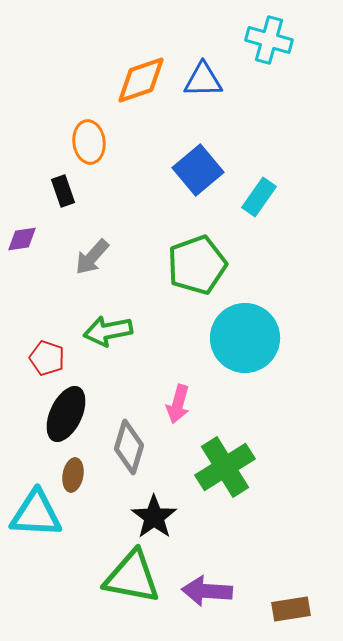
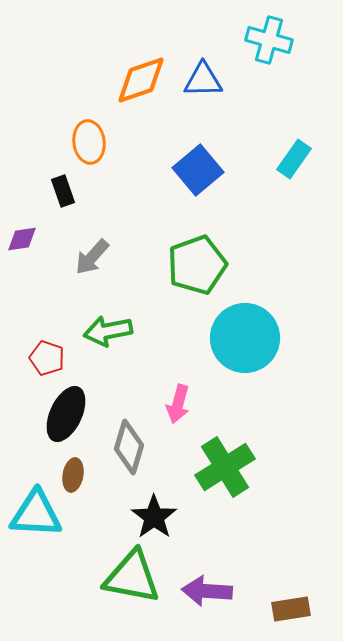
cyan rectangle: moved 35 px right, 38 px up
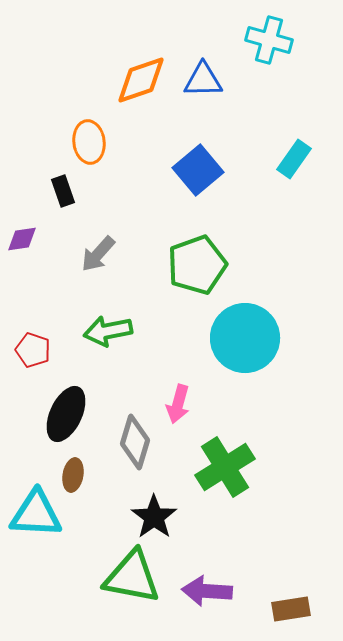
gray arrow: moved 6 px right, 3 px up
red pentagon: moved 14 px left, 8 px up
gray diamond: moved 6 px right, 5 px up
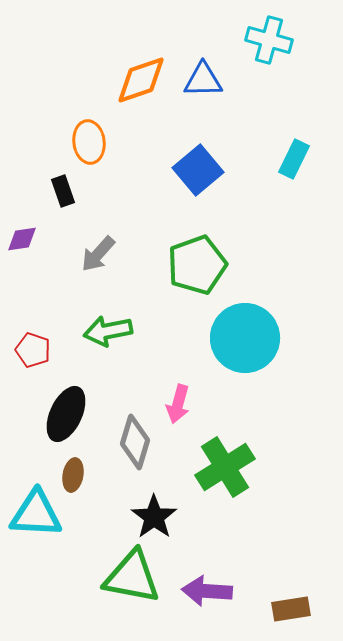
cyan rectangle: rotated 9 degrees counterclockwise
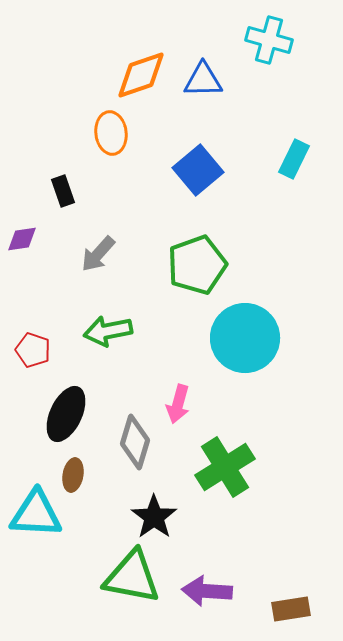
orange diamond: moved 5 px up
orange ellipse: moved 22 px right, 9 px up
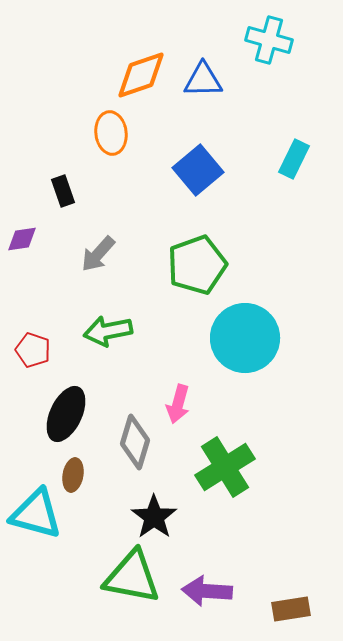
cyan triangle: rotated 12 degrees clockwise
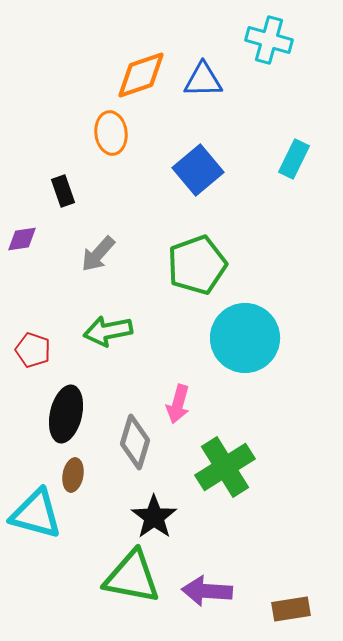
black ellipse: rotated 12 degrees counterclockwise
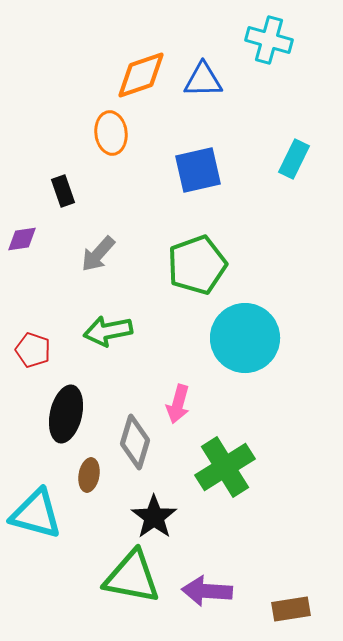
blue square: rotated 27 degrees clockwise
brown ellipse: moved 16 px right
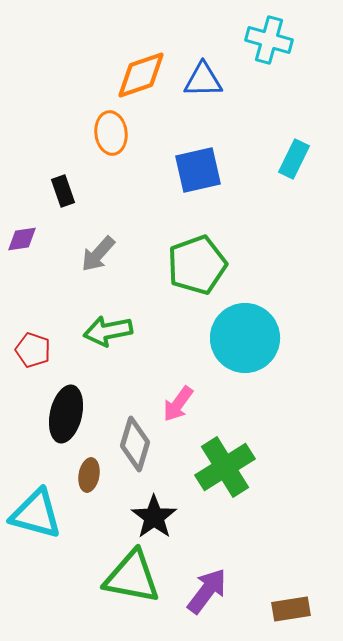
pink arrow: rotated 21 degrees clockwise
gray diamond: moved 2 px down
purple arrow: rotated 123 degrees clockwise
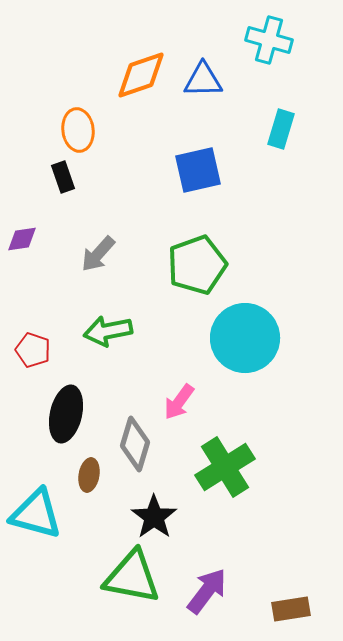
orange ellipse: moved 33 px left, 3 px up
cyan rectangle: moved 13 px left, 30 px up; rotated 9 degrees counterclockwise
black rectangle: moved 14 px up
pink arrow: moved 1 px right, 2 px up
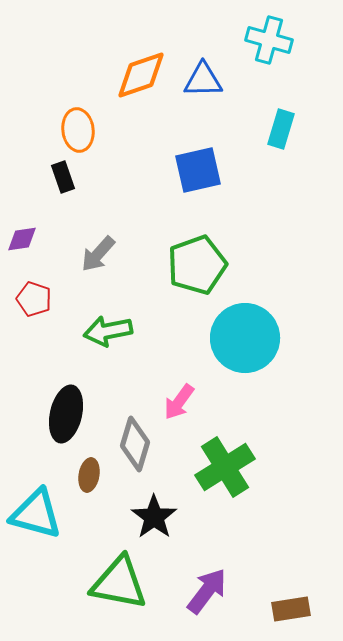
red pentagon: moved 1 px right, 51 px up
green triangle: moved 13 px left, 6 px down
